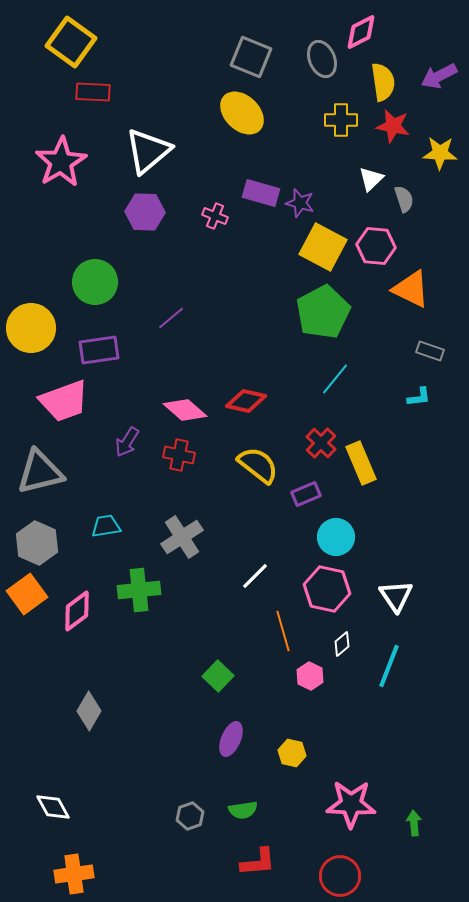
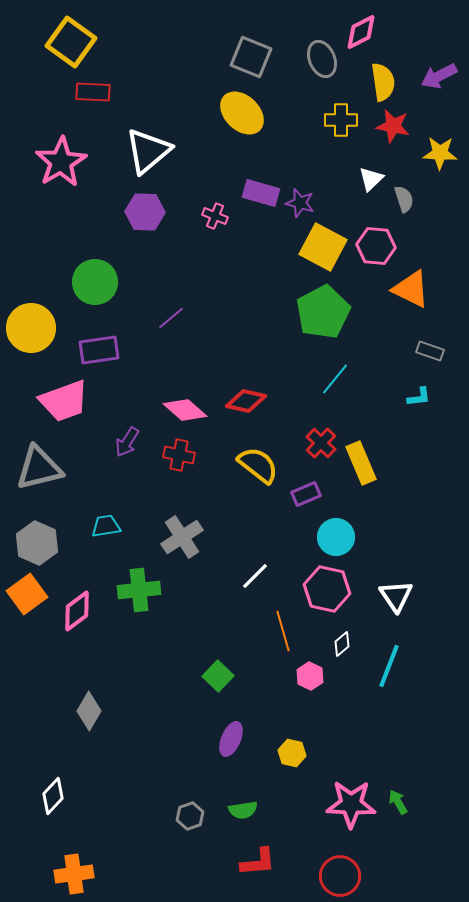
gray triangle at (40, 472): moved 1 px left, 4 px up
white diamond at (53, 807): moved 11 px up; rotated 72 degrees clockwise
green arrow at (414, 823): moved 16 px left, 21 px up; rotated 25 degrees counterclockwise
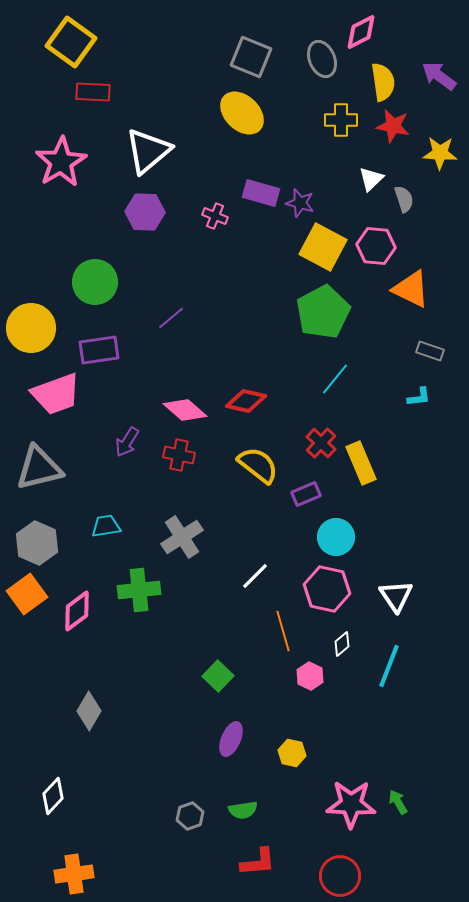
purple arrow at (439, 76): rotated 63 degrees clockwise
pink trapezoid at (64, 401): moved 8 px left, 7 px up
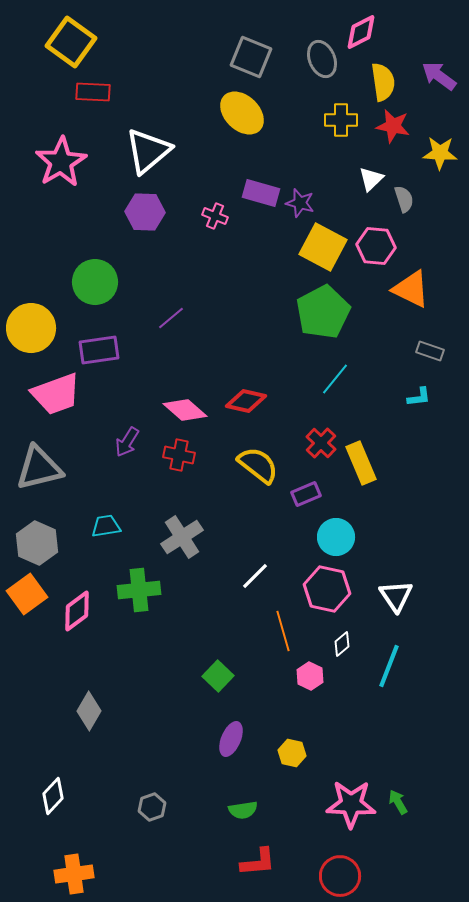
gray hexagon at (190, 816): moved 38 px left, 9 px up
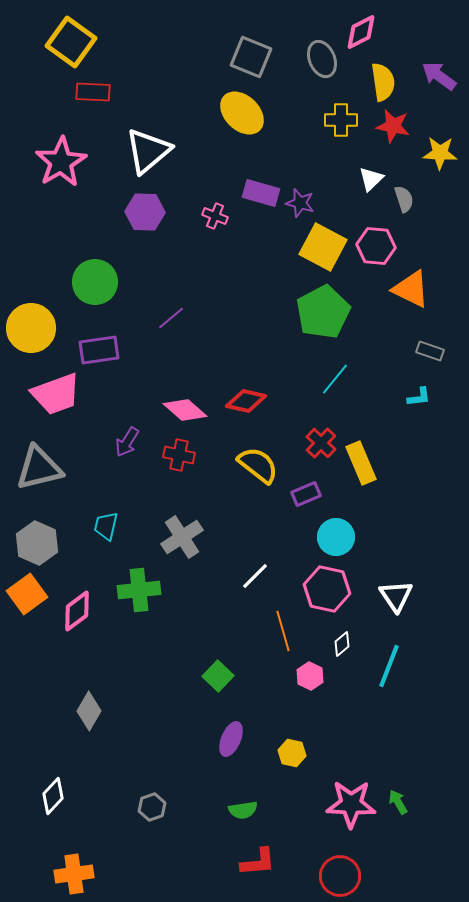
cyan trapezoid at (106, 526): rotated 68 degrees counterclockwise
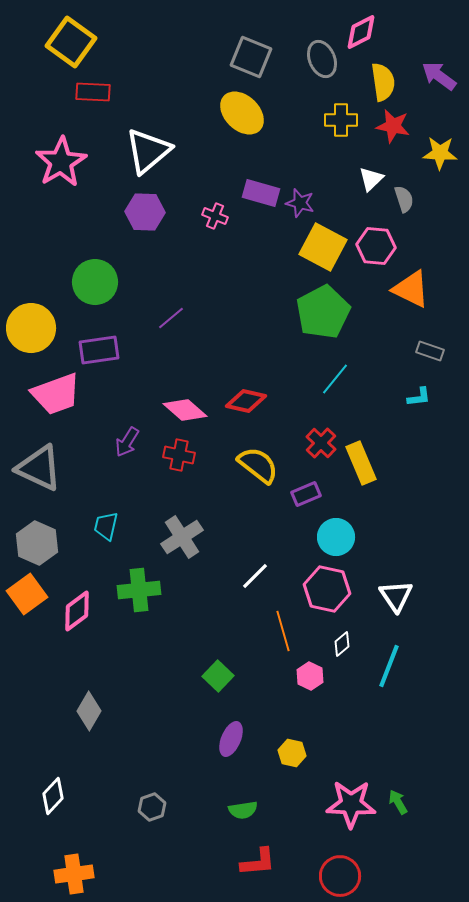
gray triangle at (39, 468): rotated 39 degrees clockwise
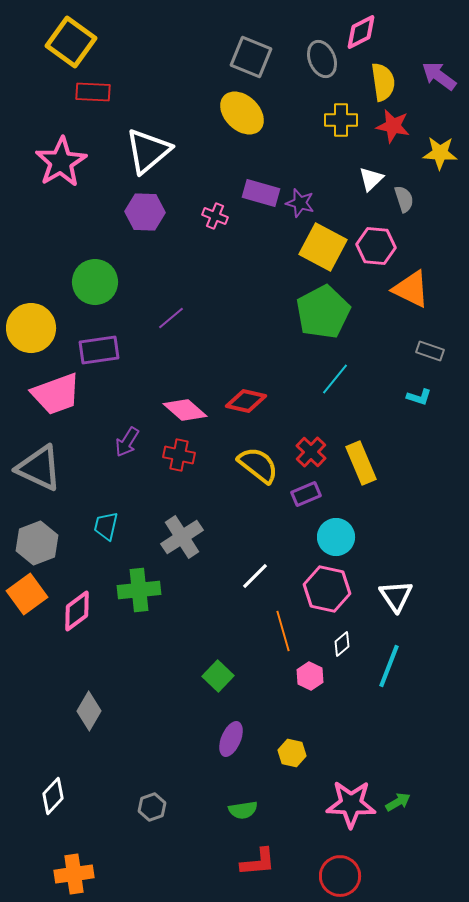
cyan L-shape at (419, 397): rotated 25 degrees clockwise
red cross at (321, 443): moved 10 px left, 9 px down
gray hexagon at (37, 543): rotated 15 degrees clockwise
green arrow at (398, 802): rotated 90 degrees clockwise
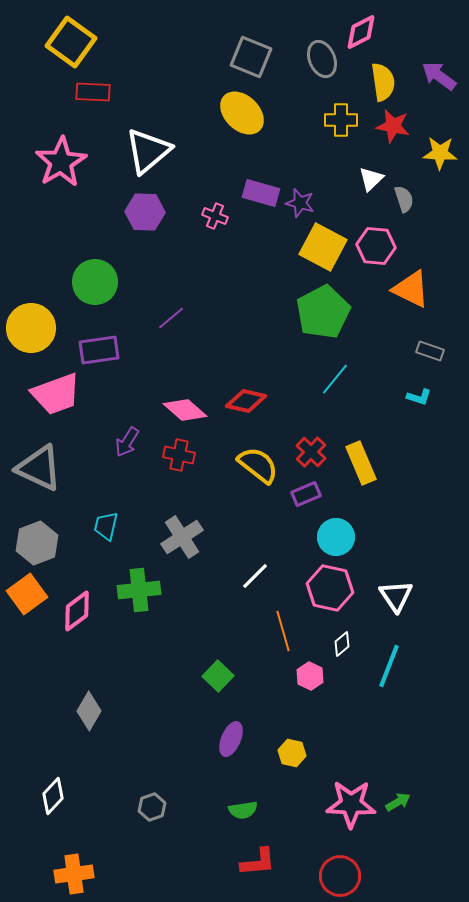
pink hexagon at (327, 589): moved 3 px right, 1 px up
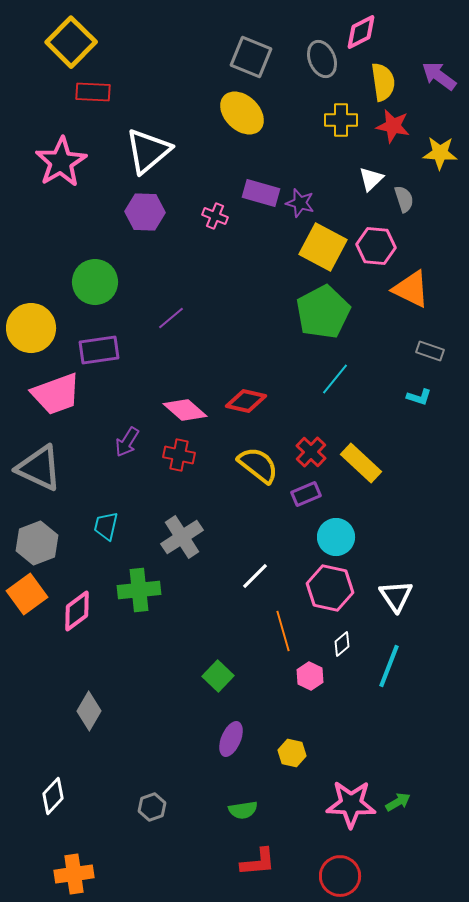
yellow square at (71, 42): rotated 9 degrees clockwise
yellow rectangle at (361, 463): rotated 24 degrees counterclockwise
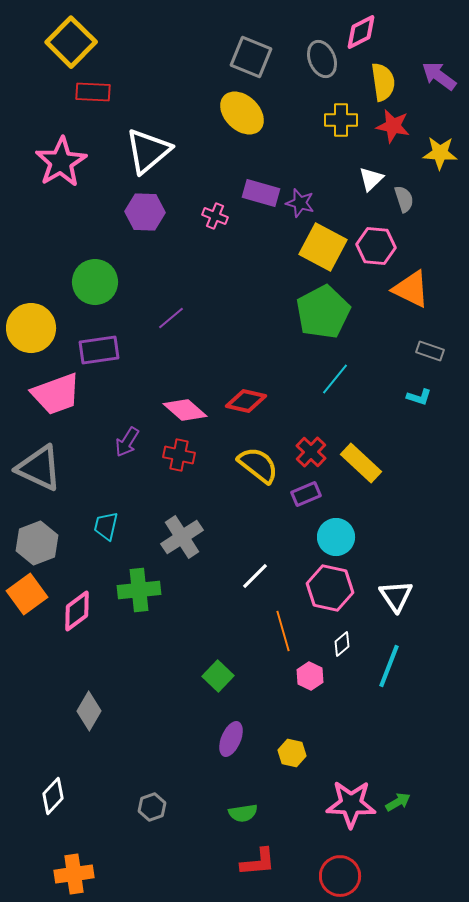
green semicircle at (243, 810): moved 3 px down
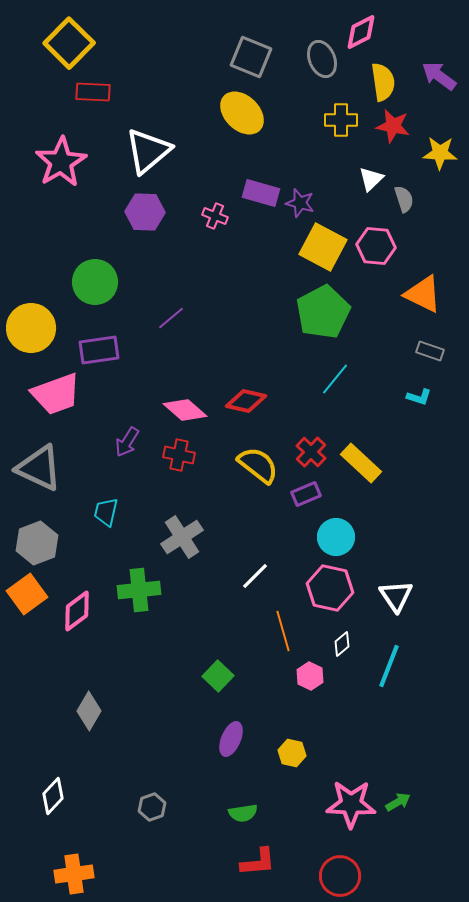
yellow square at (71, 42): moved 2 px left, 1 px down
orange triangle at (411, 289): moved 12 px right, 5 px down
cyan trapezoid at (106, 526): moved 14 px up
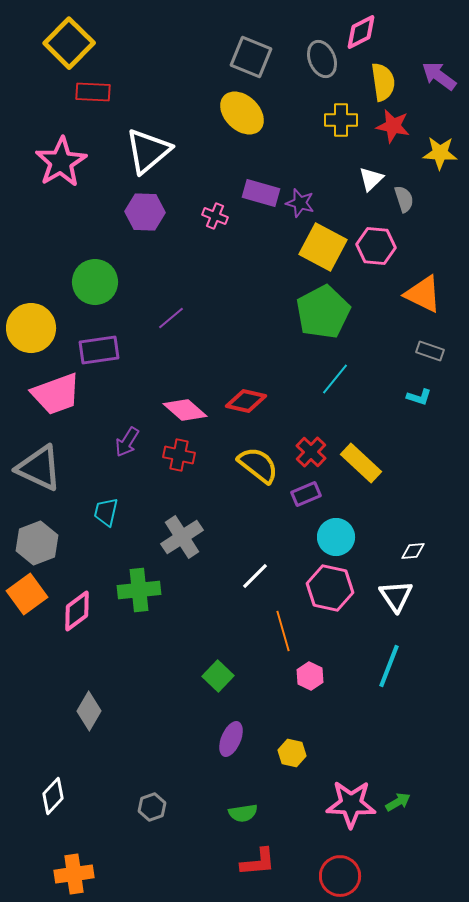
white diamond at (342, 644): moved 71 px right, 93 px up; rotated 35 degrees clockwise
